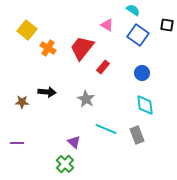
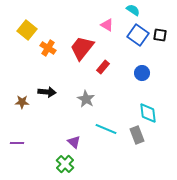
black square: moved 7 px left, 10 px down
cyan diamond: moved 3 px right, 8 px down
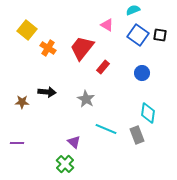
cyan semicircle: rotated 56 degrees counterclockwise
cyan diamond: rotated 15 degrees clockwise
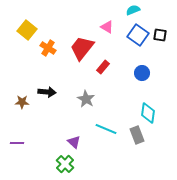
pink triangle: moved 2 px down
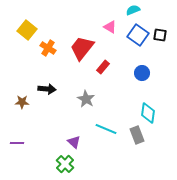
pink triangle: moved 3 px right
black arrow: moved 3 px up
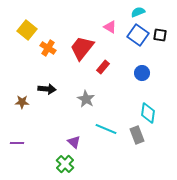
cyan semicircle: moved 5 px right, 2 px down
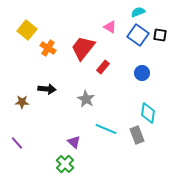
red trapezoid: moved 1 px right
purple line: rotated 48 degrees clockwise
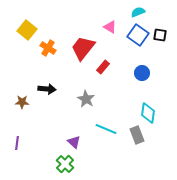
purple line: rotated 48 degrees clockwise
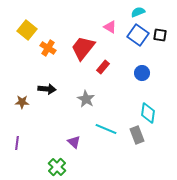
green cross: moved 8 px left, 3 px down
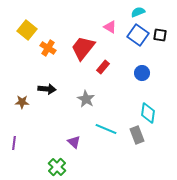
purple line: moved 3 px left
